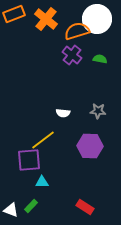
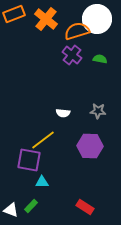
purple square: rotated 15 degrees clockwise
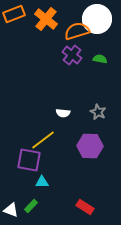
gray star: moved 1 px down; rotated 21 degrees clockwise
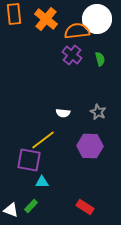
orange rectangle: rotated 75 degrees counterclockwise
orange semicircle: rotated 10 degrees clockwise
green semicircle: rotated 64 degrees clockwise
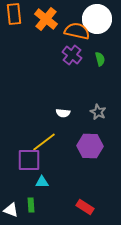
orange semicircle: rotated 20 degrees clockwise
yellow line: moved 1 px right, 2 px down
purple square: rotated 10 degrees counterclockwise
green rectangle: moved 1 px up; rotated 48 degrees counterclockwise
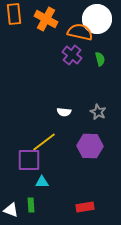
orange cross: rotated 10 degrees counterclockwise
orange semicircle: moved 3 px right, 1 px down
white semicircle: moved 1 px right, 1 px up
red rectangle: rotated 42 degrees counterclockwise
